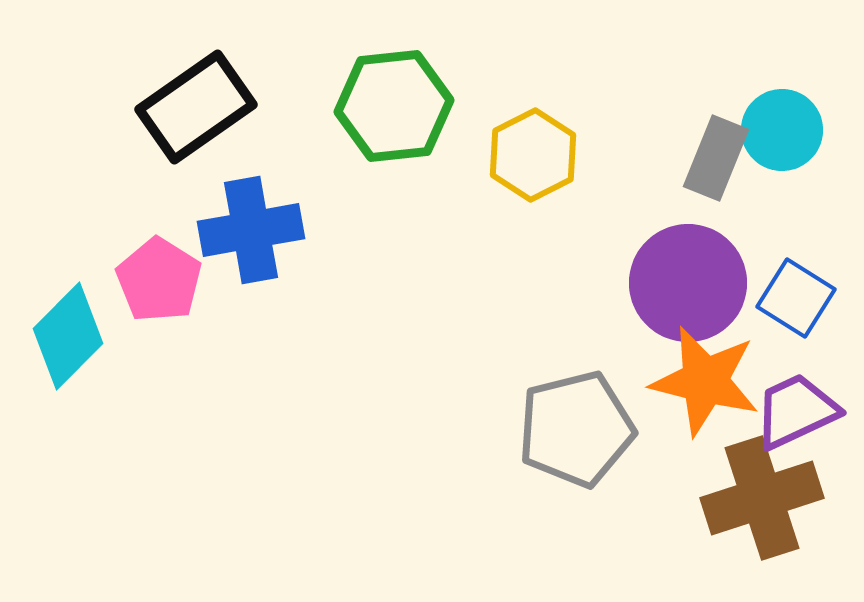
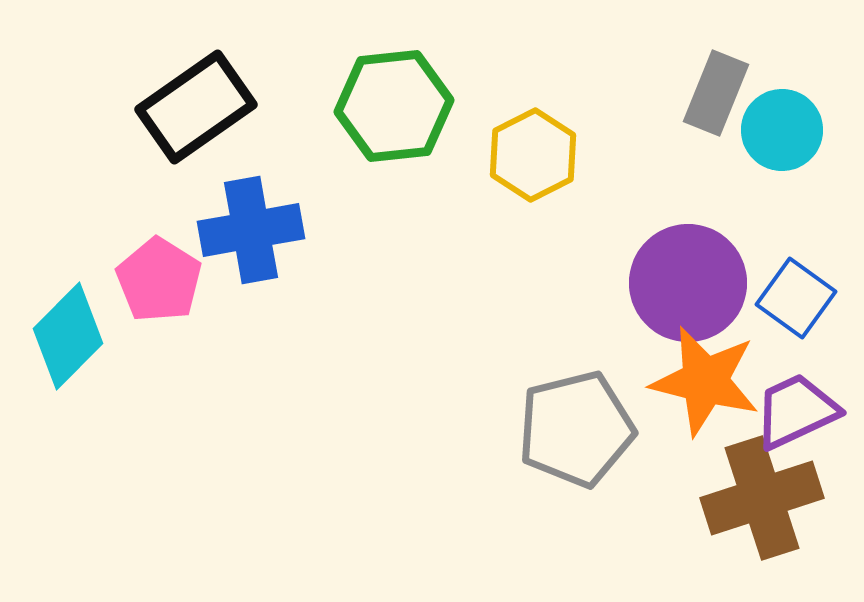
gray rectangle: moved 65 px up
blue square: rotated 4 degrees clockwise
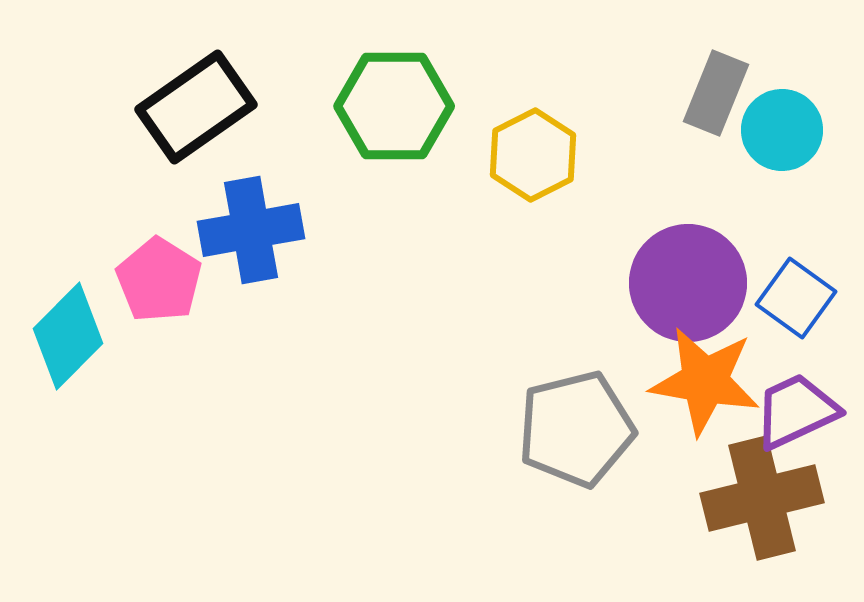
green hexagon: rotated 6 degrees clockwise
orange star: rotated 4 degrees counterclockwise
brown cross: rotated 4 degrees clockwise
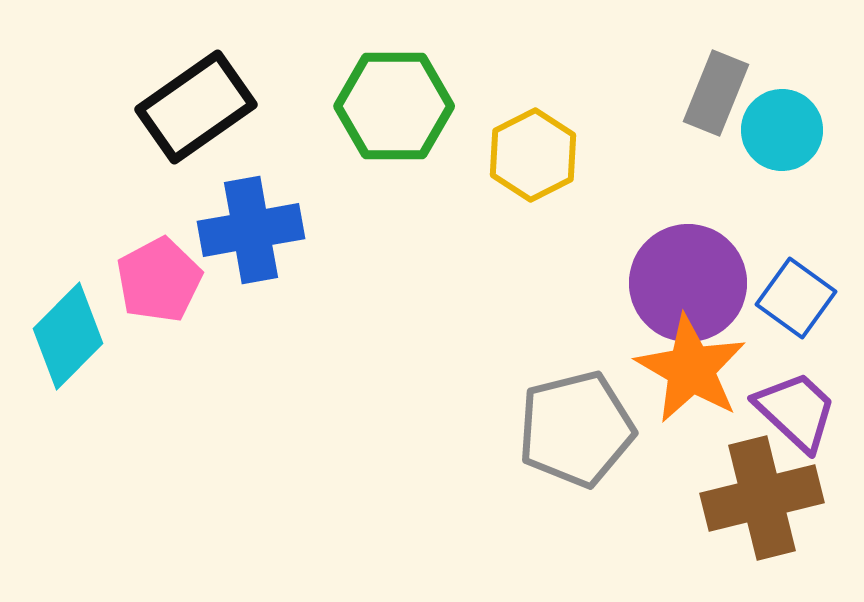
pink pentagon: rotated 12 degrees clockwise
orange star: moved 14 px left, 12 px up; rotated 20 degrees clockwise
purple trapezoid: rotated 68 degrees clockwise
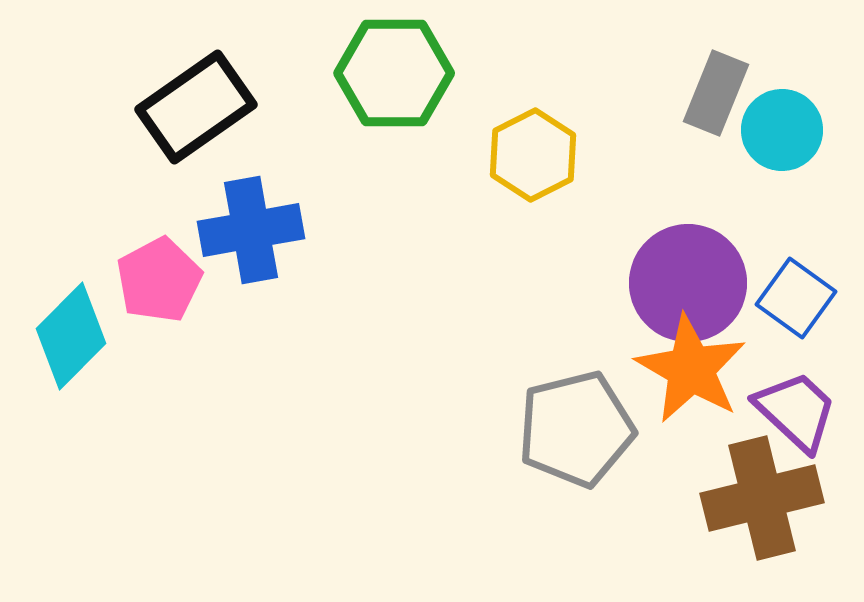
green hexagon: moved 33 px up
cyan diamond: moved 3 px right
